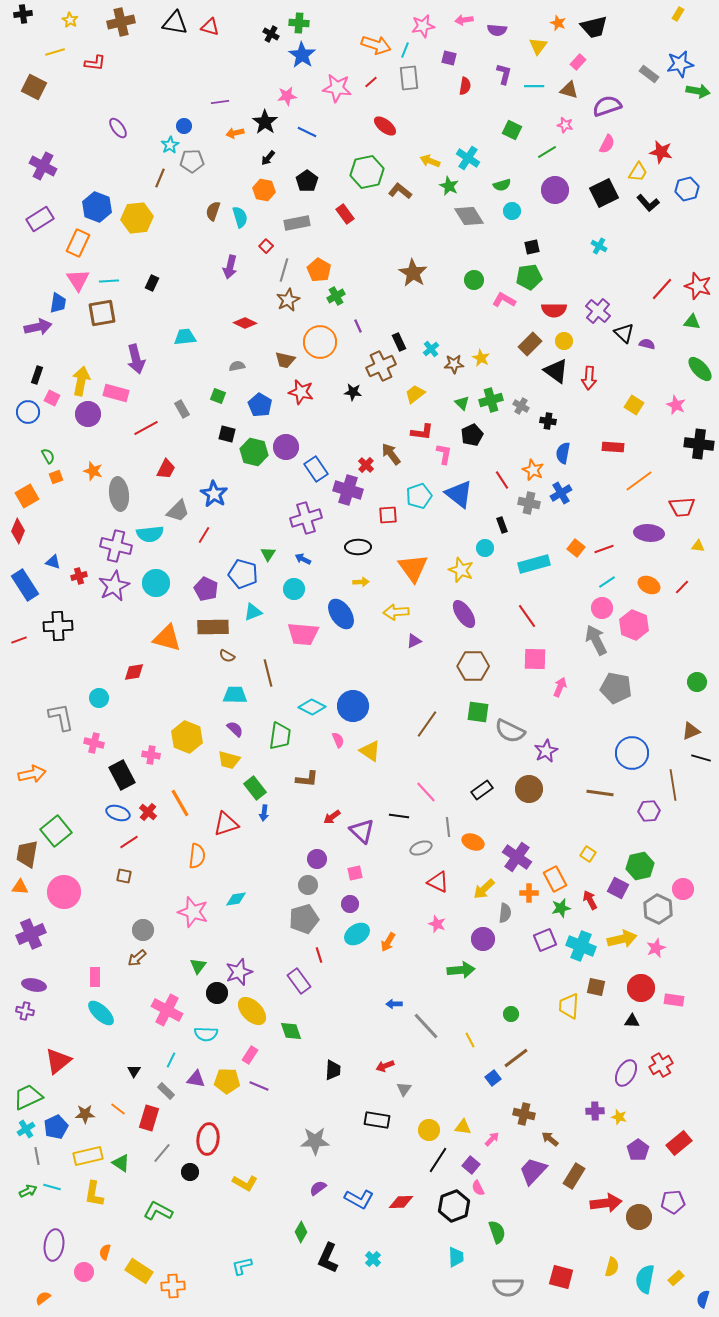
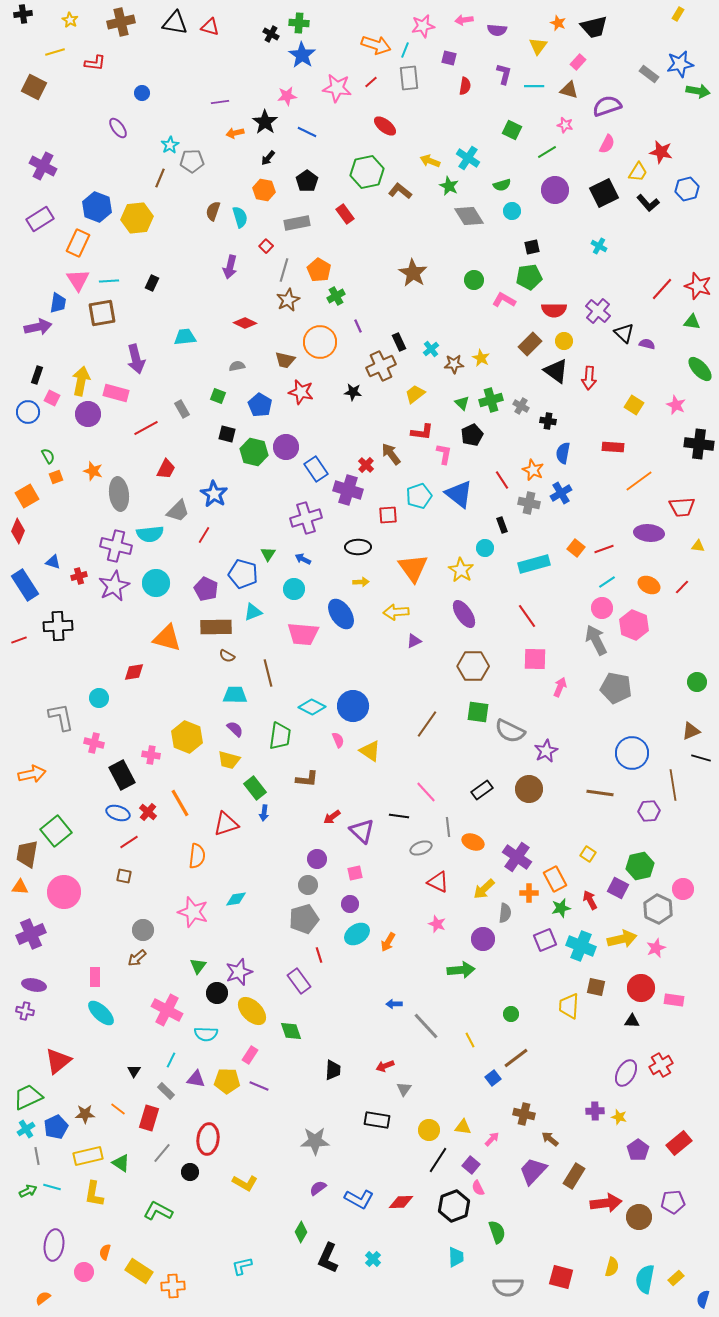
blue circle at (184, 126): moved 42 px left, 33 px up
yellow star at (461, 570): rotated 10 degrees clockwise
brown rectangle at (213, 627): moved 3 px right
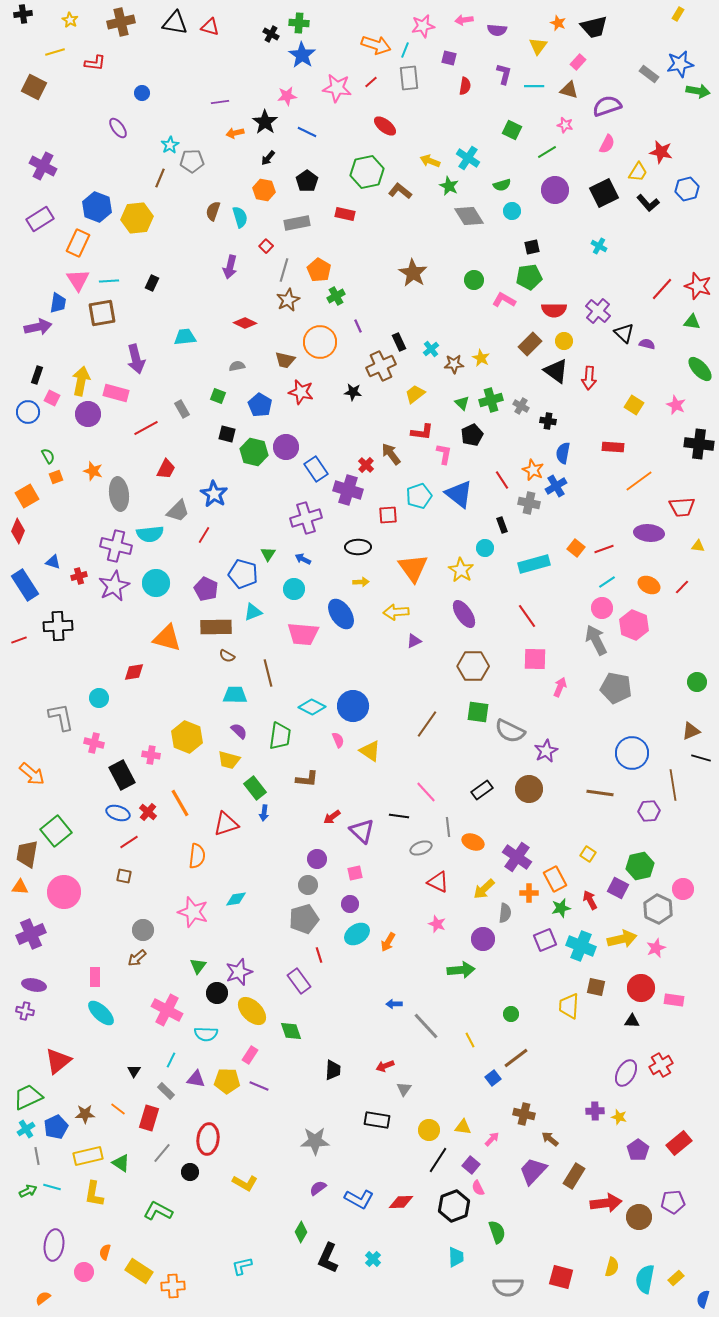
red rectangle at (345, 214): rotated 42 degrees counterclockwise
blue cross at (561, 493): moved 5 px left, 7 px up
purple semicircle at (235, 729): moved 4 px right, 2 px down
orange arrow at (32, 774): rotated 52 degrees clockwise
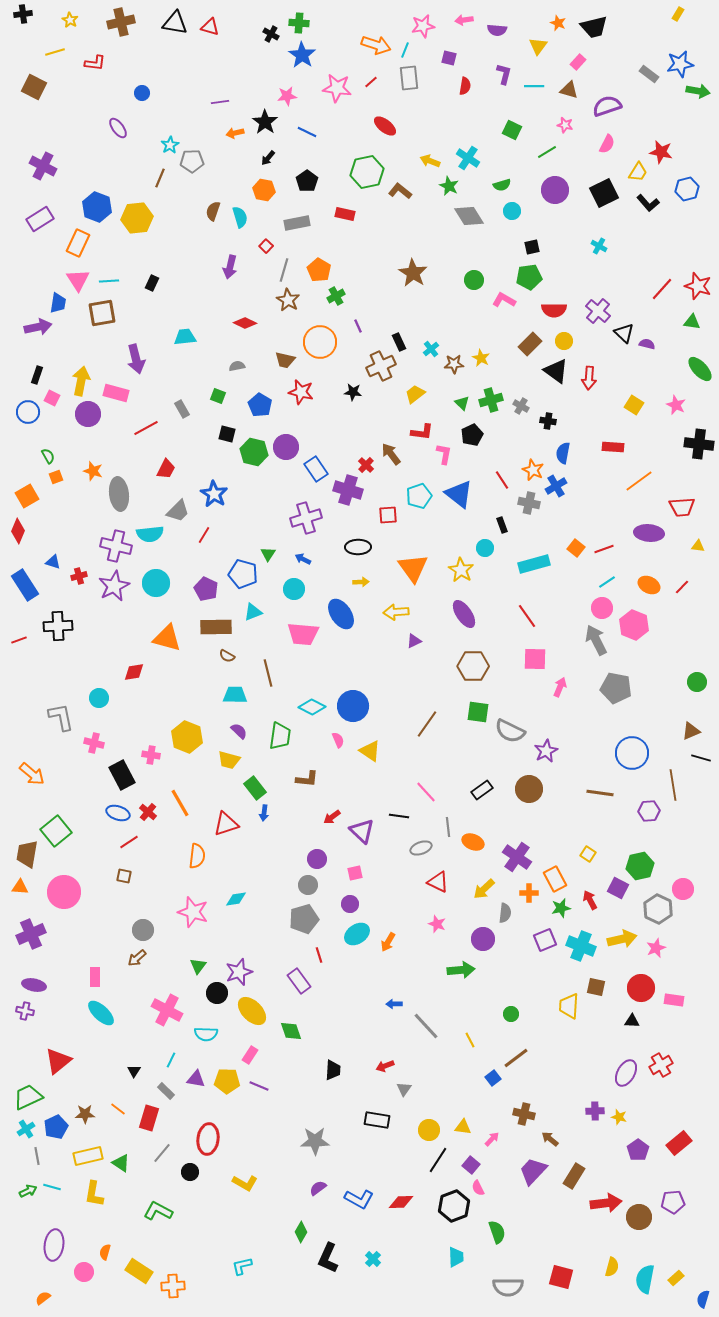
brown star at (288, 300): rotated 15 degrees counterclockwise
